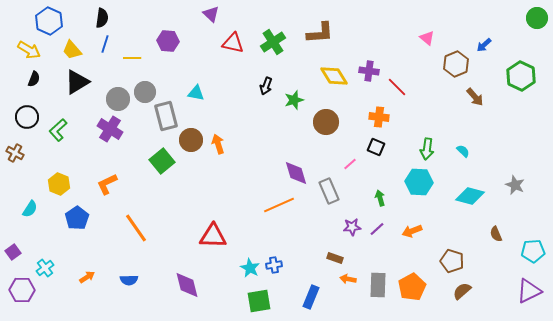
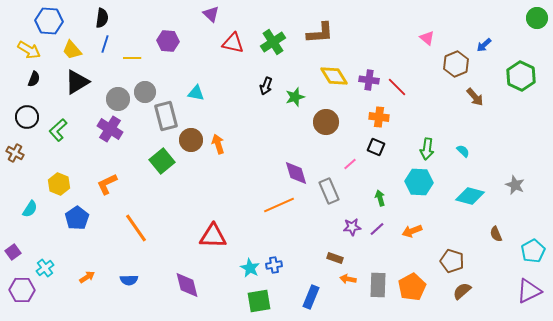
blue hexagon at (49, 21): rotated 20 degrees counterclockwise
purple cross at (369, 71): moved 9 px down
green star at (294, 100): moved 1 px right, 3 px up
cyan pentagon at (533, 251): rotated 25 degrees counterclockwise
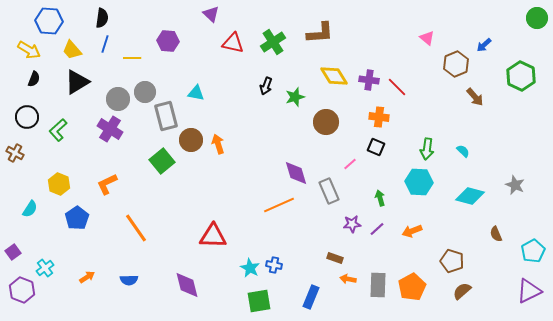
purple star at (352, 227): moved 3 px up
blue cross at (274, 265): rotated 21 degrees clockwise
purple hexagon at (22, 290): rotated 20 degrees clockwise
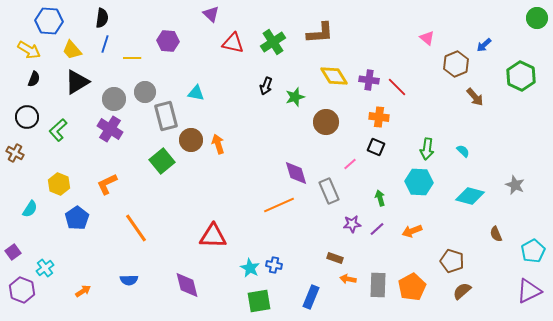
gray circle at (118, 99): moved 4 px left
orange arrow at (87, 277): moved 4 px left, 14 px down
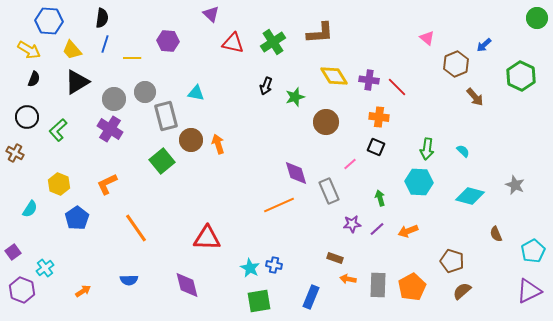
orange arrow at (412, 231): moved 4 px left
red triangle at (213, 236): moved 6 px left, 2 px down
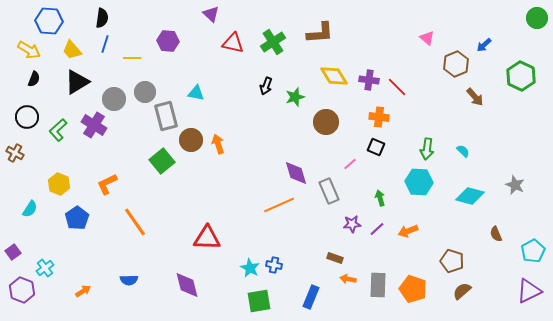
purple cross at (110, 129): moved 16 px left, 4 px up
orange line at (136, 228): moved 1 px left, 6 px up
orange pentagon at (412, 287): moved 1 px right, 2 px down; rotated 24 degrees counterclockwise
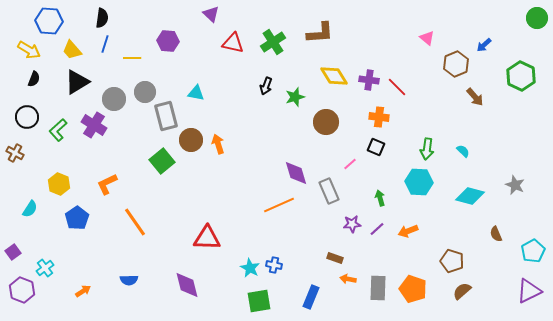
gray rectangle at (378, 285): moved 3 px down
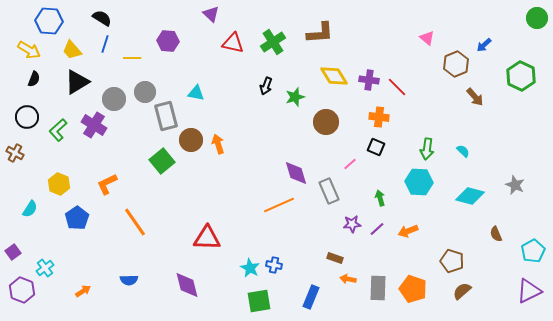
black semicircle at (102, 18): rotated 66 degrees counterclockwise
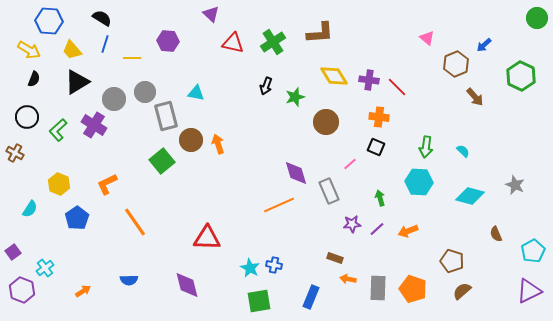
green arrow at (427, 149): moved 1 px left, 2 px up
